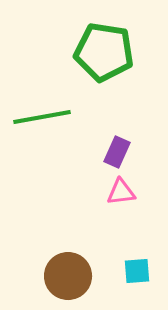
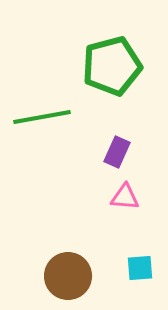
green pentagon: moved 8 px right, 14 px down; rotated 24 degrees counterclockwise
pink triangle: moved 4 px right, 5 px down; rotated 12 degrees clockwise
cyan square: moved 3 px right, 3 px up
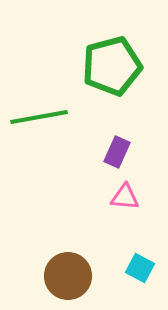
green line: moved 3 px left
cyan square: rotated 32 degrees clockwise
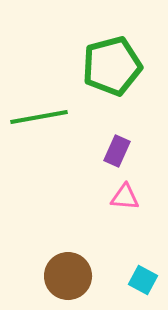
purple rectangle: moved 1 px up
cyan square: moved 3 px right, 12 px down
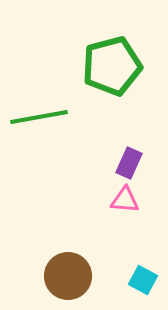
purple rectangle: moved 12 px right, 12 px down
pink triangle: moved 3 px down
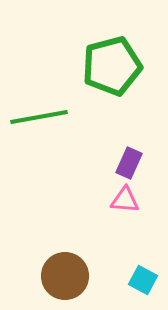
brown circle: moved 3 px left
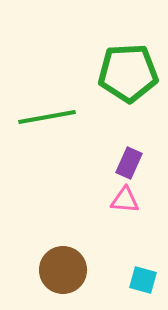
green pentagon: moved 16 px right, 7 px down; rotated 12 degrees clockwise
green line: moved 8 px right
brown circle: moved 2 px left, 6 px up
cyan square: rotated 12 degrees counterclockwise
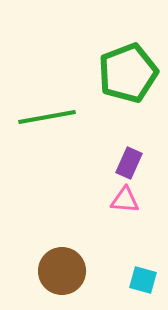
green pentagon: rotated 18 degrees counterclockwise
brown circle: moved 1 px left, 1 px down
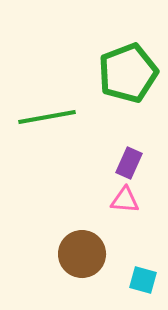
brown circle: moved 20 px right, 17 px up
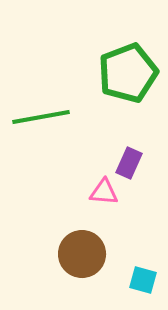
green line: moved 6 px left
pink triangle: moved 21 px left, 8 px up
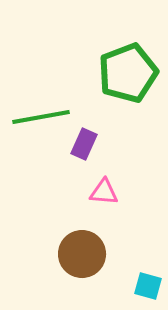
purple rectangle: moved 45 px left, 19 px up
cyan square: moved 5 px right, 6 px down
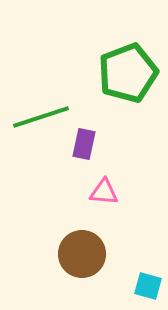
green line: rotated 8 degrees counterclockwise
purple rectangle: rotated 12 degrees counterclockwise
